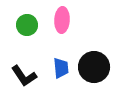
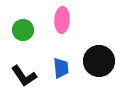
green circle: moved 4 px left, 5 px down
black circle: moved 5 px right, 6 px up
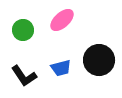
pink ellipse: rotated 45 degrees clockwise
black circle: moved 1 px up
blue trapezoid: rotated 80 degrees clockwise
